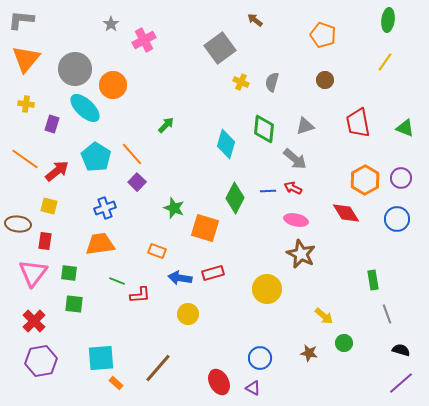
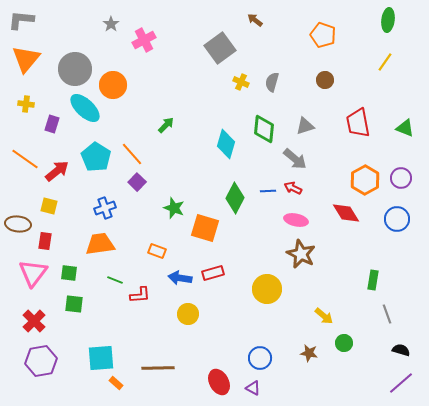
green rectangle at (373, 280): rotated 18 degrees clockwise
green line at (117, 281): moved 2 px left, 1 px up
brown line at (158, 368): rotated 48 degrees clockwise
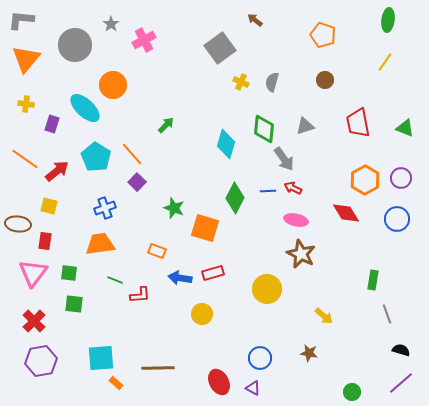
gray circle at (75, 69): moved 24 px up
gray arrow at (295, 159): moved 11 px left; rotated 15 degrees clockwise
yellow circle at (188, 314): moved 14 px right
green circle at (344, 343): moved 8 px right, 49 px down
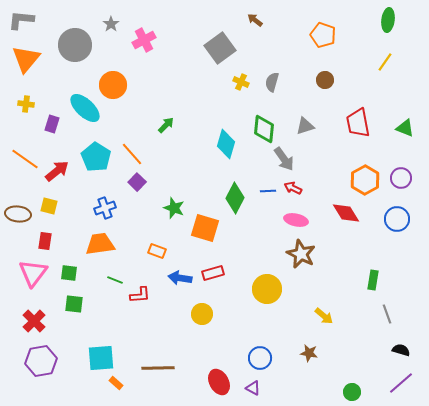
brown ellipse at (18, 224): moved 10 px up
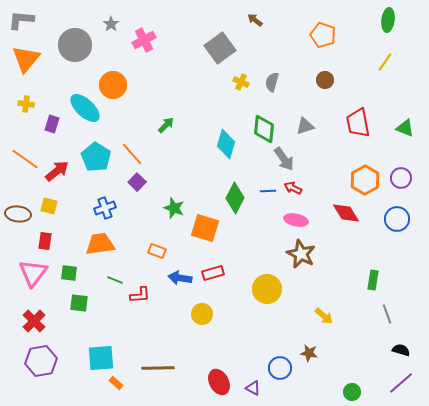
green square at (74, 304): moved 5 px right, 1 px up
blue circle at (260, 358): moved 20 px right, 10 px down
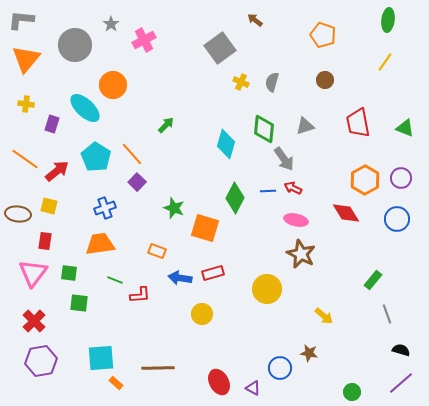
green rectangle at (373, 280): rotated 30 degrees clockwise
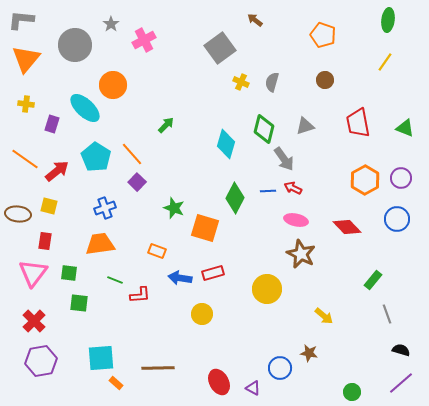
green diamond at (264, 129): rotated 8 degrees clockwise
red diamond at (346, 213): moved 1 px right, 14 px down; rotated 12 degrees counterclockwise
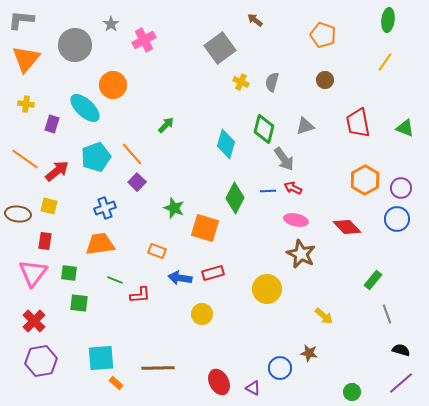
cyan pentagon at (96, 157): rotated 20 degrees clockwise
purple circle at (401, 178): moved 10 px down
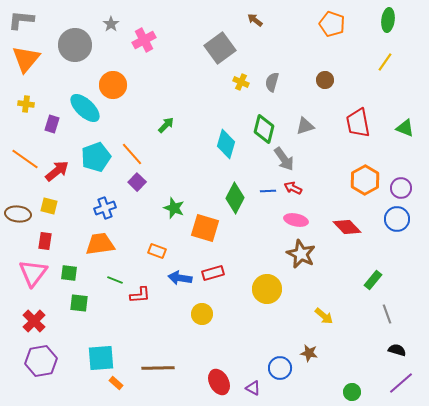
orange pentagon at (323, 35): moved 9 px right, 11 px up
black semicircle at (401, 350): moved 4 px left
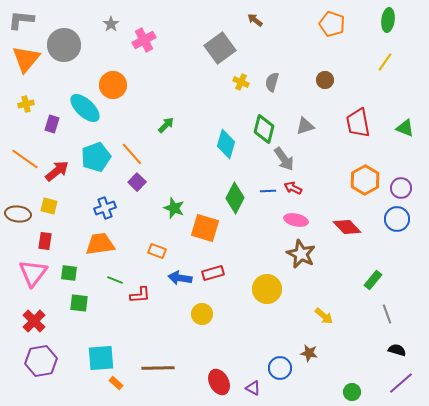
gray circle at (75, 45): moved 11 px left
yellow cross at (26, 104): rotated 21 degrees counterclockwise
